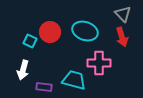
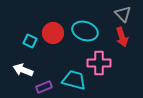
red circle: moved 3 px right, 1 px down
white arrow: rotated 96 degrees clockwise
purple rectangle: rotated 28 degrees counterclockwise
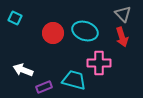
cyan square: moved 15 px left, 23 px up
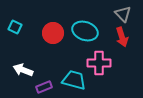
cyan square: moved 9 px down
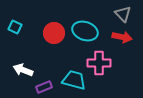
red circle: moved 1 px right
red arrow: rotated 60 degrees counterclockwise
